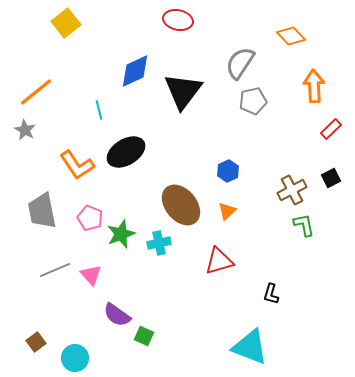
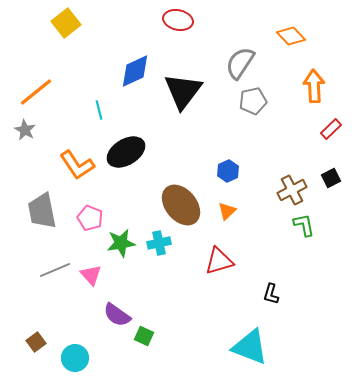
green star: moved 9 px down; rotated 12 degrees clockwise
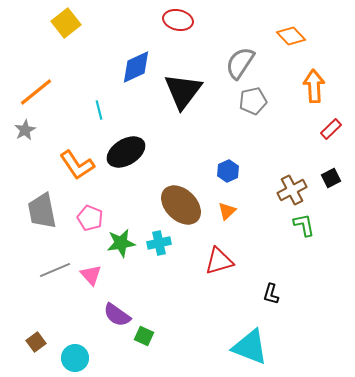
blue diamond: moved 1 px right, 4 px up
gray star: rotated 15 degrees clockwise
brown ellipse: rotated 6 degrees counterclockwise
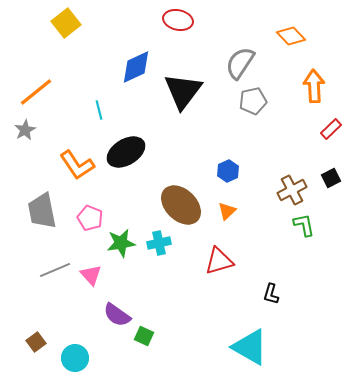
cyan triangle: rotated 9 degrees clockwise
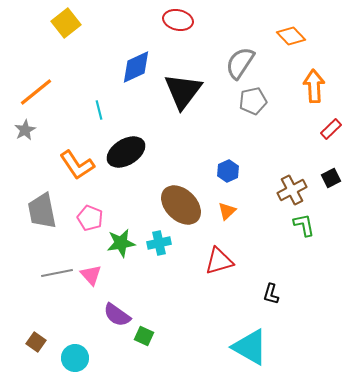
gray line: moved 2 px right, 3 px down; rotated 12 degrees clockwise
brown square: rotated 18 degrees counterclockwise
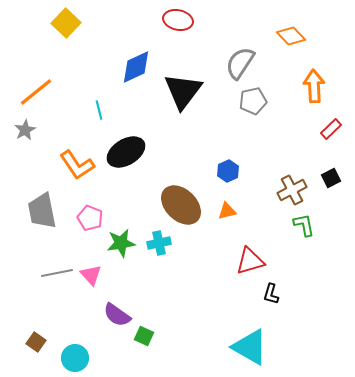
yellow square: rotated 8 degrees counterclockwise
orange triangle: rotated 30 degrees clockwise
red triangle: moved 31 px right
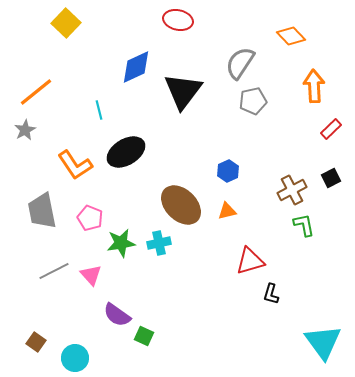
orange L-shape: moved 2 px left
gray line: moved 3 px left, 2 px up; rotated 16 degrees counterclockwise
cyan triangle: moved 73 px right, 5 px up; rotated 24 degrees clockwise
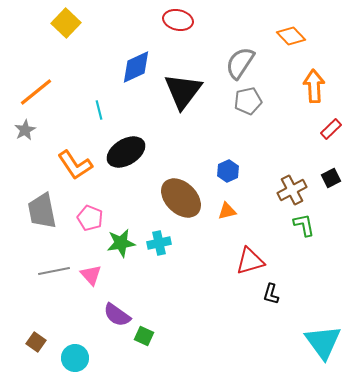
gray pentagon: moved 5 px left
brown ellipse: moved 7 px up
gray line: rotated 16 degrees clockwise
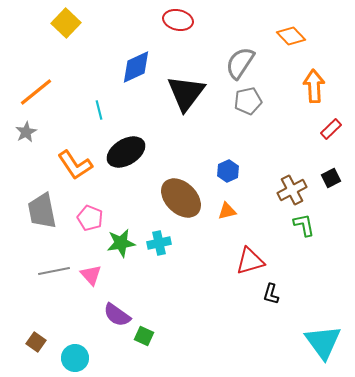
black triangle: moved 3 px right, 2 px down
gray star: moved 1 px right, 2 px down
